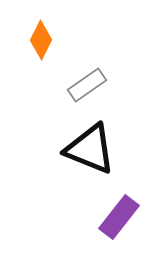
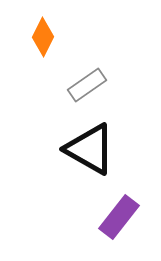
orange diamond: moved 2 px right, 3 px up
black triangle: rotated 8 degrees clockwise
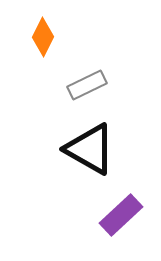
gray rectangle: rotated 9 degrees clockwise
purple rectangle: moved 2 px right, 2 px up; rotated 9 degrees clockwise
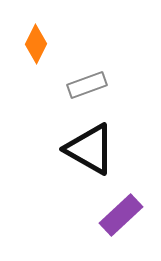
orange diamond: moved 7 px left, 7 px down
gray rectangle: rotated 6 degrees clockwise
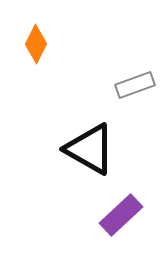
gray rectangle: moved 48 px right
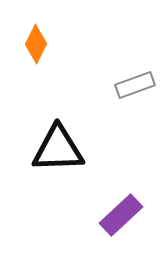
black triangle: moved 32 px left; rotated 32 degrees counterclockwise
